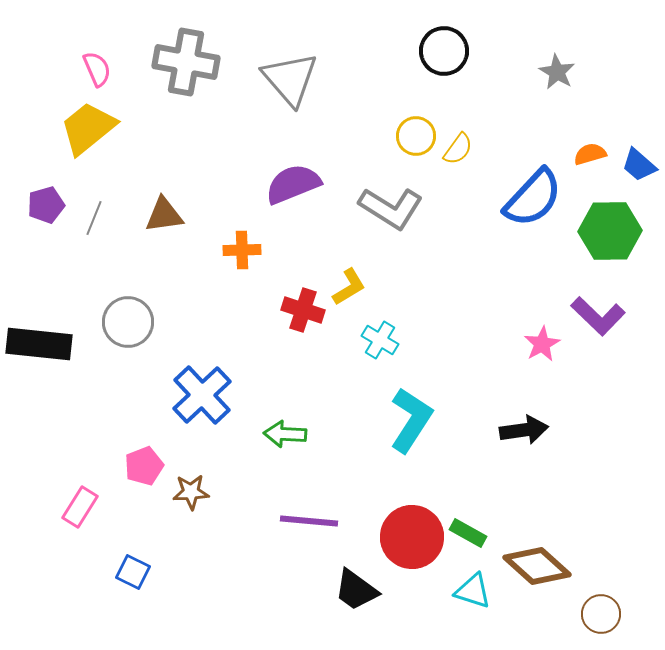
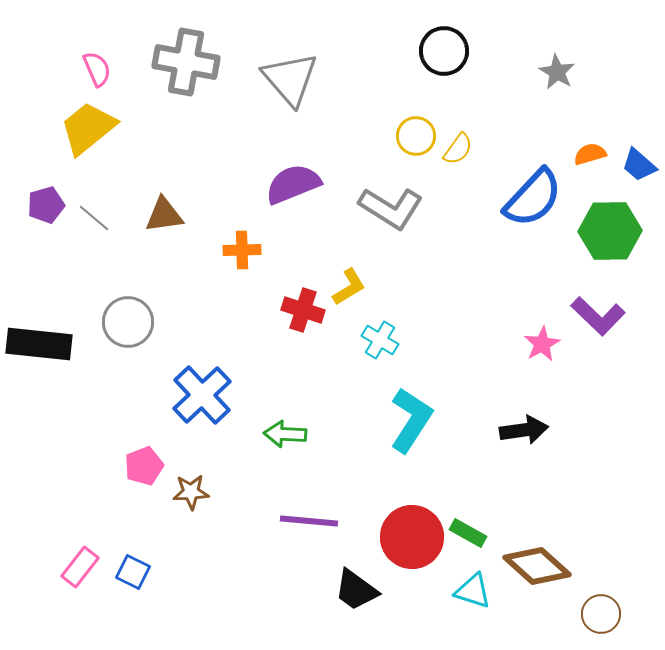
gray line: rotated 72 degrees counterclockwise
pink rectangle: moved 60 px down; rotated 6 degrees clockwise
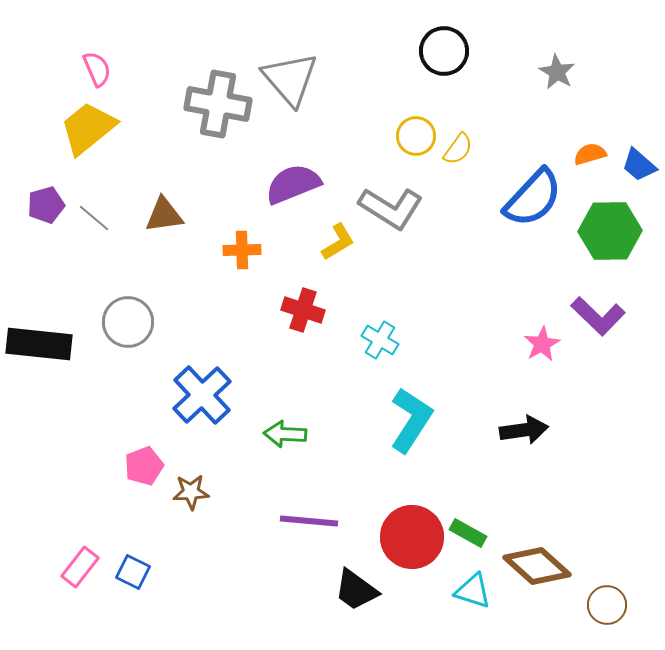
gray cross: moved 32 px right, 42 px down
yellow L-shape: moved 11 px left, 45 px up
brown circle: moved 6 px right, 9 px up
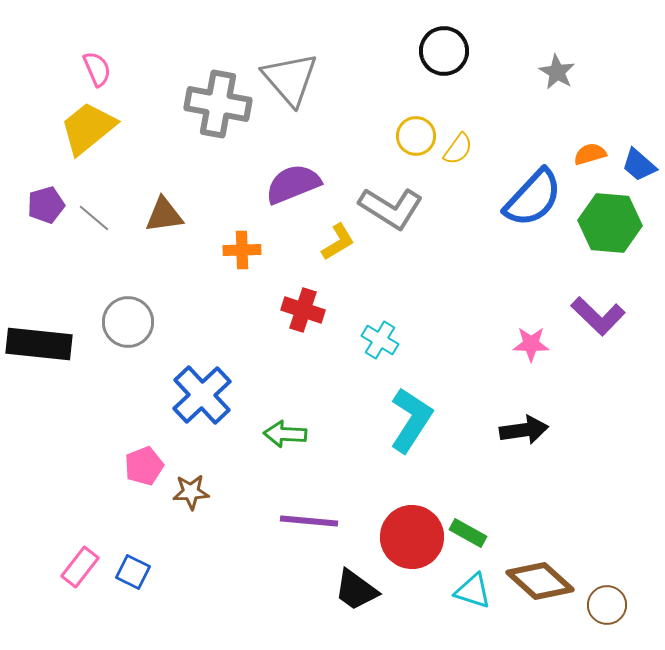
green hexagon: moved 8 px up; rotated 6 degrees clockwise
pink star: moved 11 px left; rotated 30 degrees clockwise
brown diamond: moved 3 px right, 15 px down
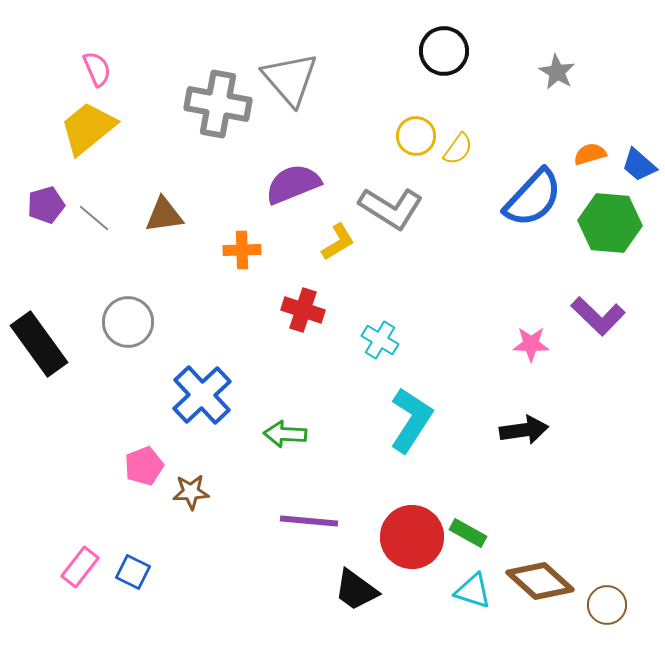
black rectangle: rotated 48 degrees clockwise
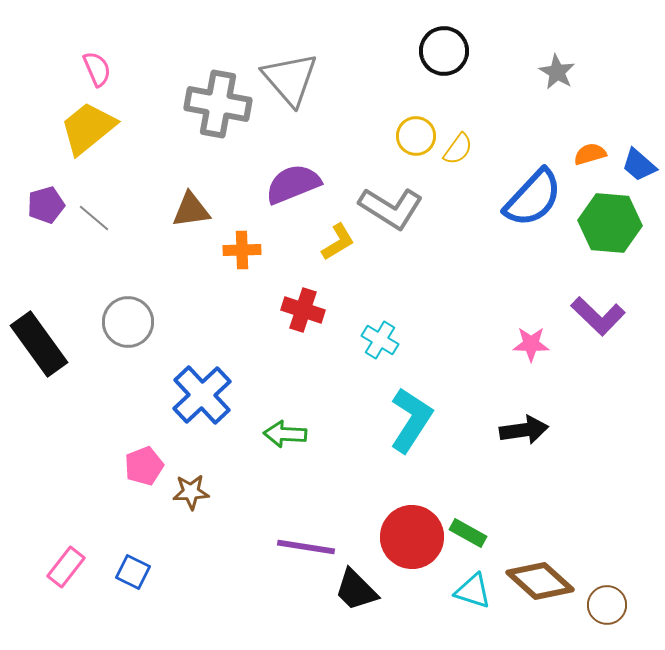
brown triangle: moved 27 px right, 5 px up
purple line: moved 3 px left, 26 px down; rotated 4 degrees clockwise
pink rectangle: moved 14 px left
black trapezoid: rotated 9 degrees clockwise
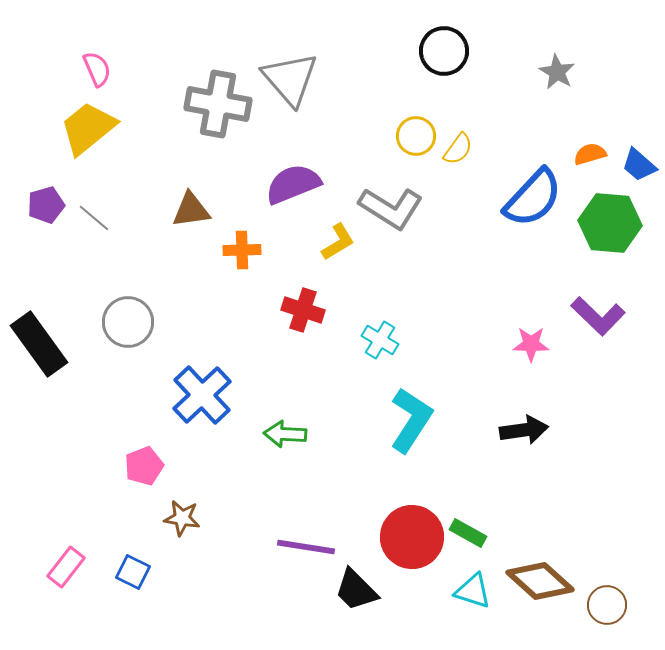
brown star: moved 9 px left, 26 px down; rotated 12 degrees clockwise
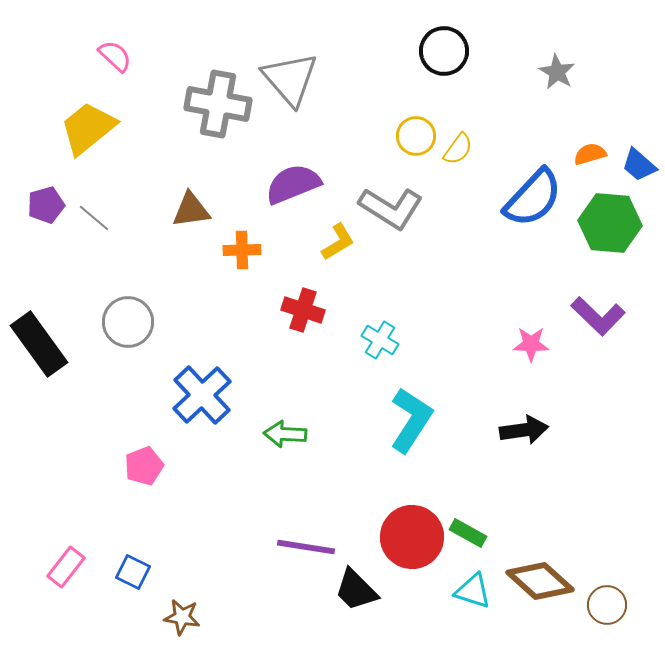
pink semicircle: moved 18 px right, 13 px up; rotated 24 degrees counterclockwise
brown star: moved 99 px down
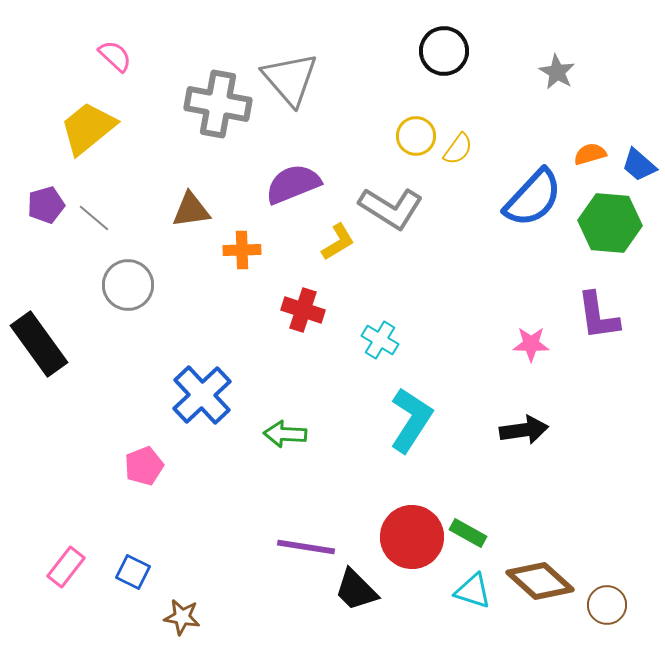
purple L-shape: rotated 38 degrees clockwise
gray circle: moved 37 px up
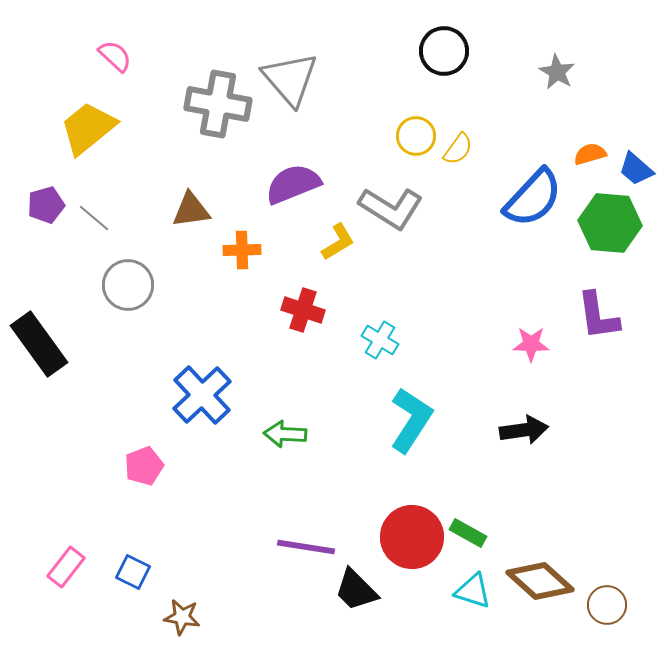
blue trapezoid: moved 3 px left, 4 px down
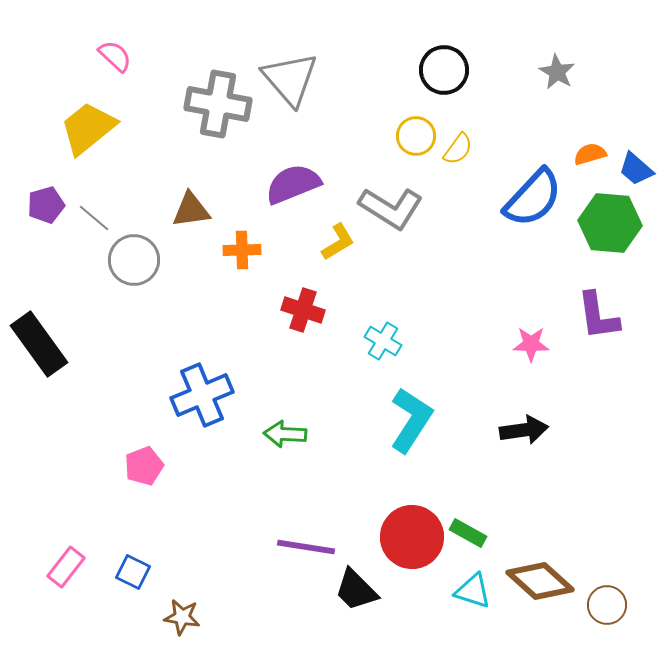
black circle: moved 19 px down
gray circle: moved 6 px right, 25 px up
cyan cross: moved 3 px right, 1 px down
blue cross: rotated 20 degrees clockwise
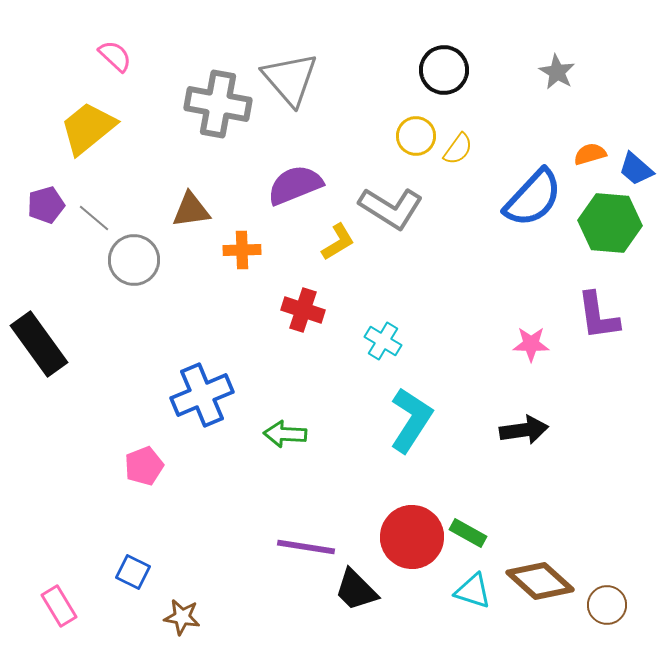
purple semicircle: moved 2 px right, 1 px down
pink rectangle: moved 7 px left, 39 px down; rotated 69 degrees counterclockwise
